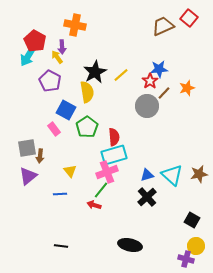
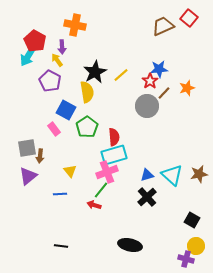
yellow arrow: moved 3 px down
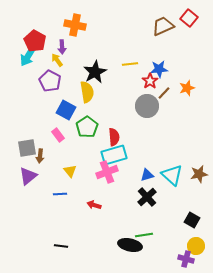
yellow line: moved 9 px right, 11 px up; rotated 35 degrees clockwise
pink rectangle: moved 4 px right, 6 px down
green line: moved 43 px right, 45 px down; rotated 42 degrees clockwise
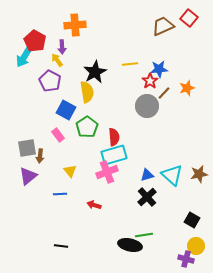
orange cross: rotated 15 degrees counterclockwise
cyan arrow: moved 4 px left, 1 px down
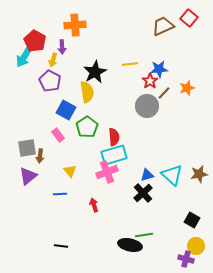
yellow arrow: moved 4 px left; rotated 128 degrees counterclockwise
black cross: moved 4 px left, 4 px up
red arrow: rotated 56 degrees clockwise
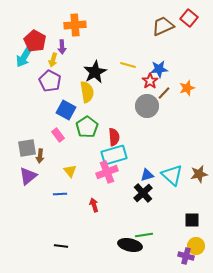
yellow line: moved 2 px left, 1 px down; rotated 21 degrees clockwise
black square: rotated 28 degrees counterclockwise
purple cross: moved 3 px up
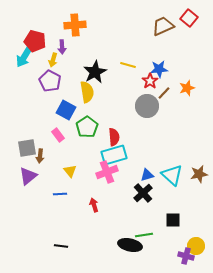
red pentagon: rotated 15 degrees counterclockwise
black square: moved 19 px left
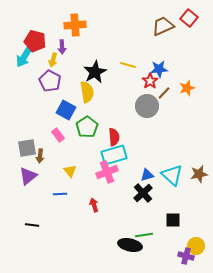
black line: moved 29 px left, 21 px up
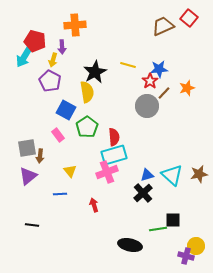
green line: moved 14 px right, 6 px up
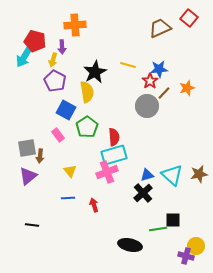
brown trapezoid: moved 3 px left, 2 px down
purple pentagon: moved 5 px right
blue line: moved 8 px right, 4 px down
